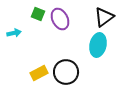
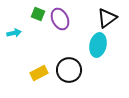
black triangle: moved 3 px right, 1 px down
black circle: moved 3 px right, 2 px up
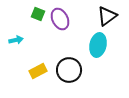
black triangle: moved 2 px up
cyan arrow: moved 2 px right, 7 px down
yellow rectangle: moved 1 px left, 2 px up
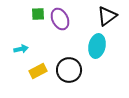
green square: rotated 24 degrees counterclockwise
cyan arrow: moved 5 px right, 9 px down
cyan ellipse: moved 1 px left, 1 px down
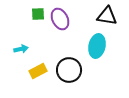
black triangle: rotated 45 degrees clockwise
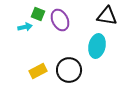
green square: rotated 24 degrees clockwise
purple ellipse: moved 1 px down
cyan arrow: moved 4 px right, 22 px up
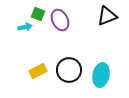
black triangle: rotated 30 degrees counterclockwise
cyan ellipse: moved 4 px right, 29 px down
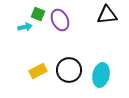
black triangle: moved 1 px up; rotated 15 degrees clockwise
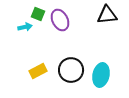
black circle: moved 2 px right
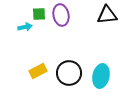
green square: moved 1 px right; rotated 24 degrees counterclockwise
purple ellipse: moved 1 px right, 5 px up; rotated 15 degrees clockwise
black circle: moved 2 px left, 3 px down
cyan ellipse: moved 1 px down
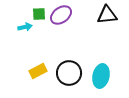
purple ellipse: rotated 65 degrees clockwise
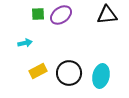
green square: moved 1 px left
cyan arrow: moved 16 px down
